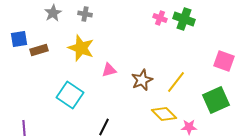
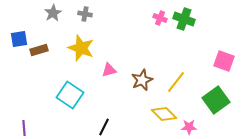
green square: rotated 12 degrees counterclockwise
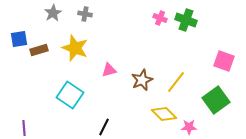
green cross: moved 2 px right, 1 px down
yellow star: moved 6 px left
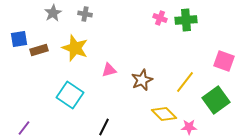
green cross: rotated 25 degrees counterclockwise
yellow line: moved 9 px right
purple line: rotated 42 degrees clockwise
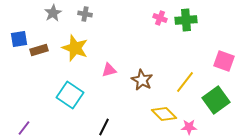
brown star: rotated 20 degrees counterclockwise
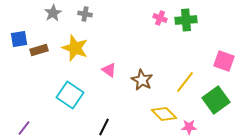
pink triangle: rotated 49 degrees clockwise
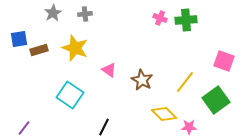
gray cross: rotated 16 degrees counterclockwise
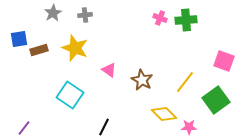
gray cross: moved 1 px down
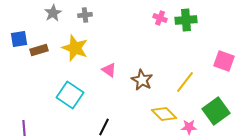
green square: moved 11 px down
purple line: rotated 42 degrees counterclockwise
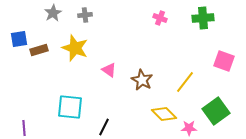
green cross: moved 17 px right, 2 px up
cyan square: moved 12 px down; rotated 28 degrees counterclockwise
pink star: moved 1 px down
